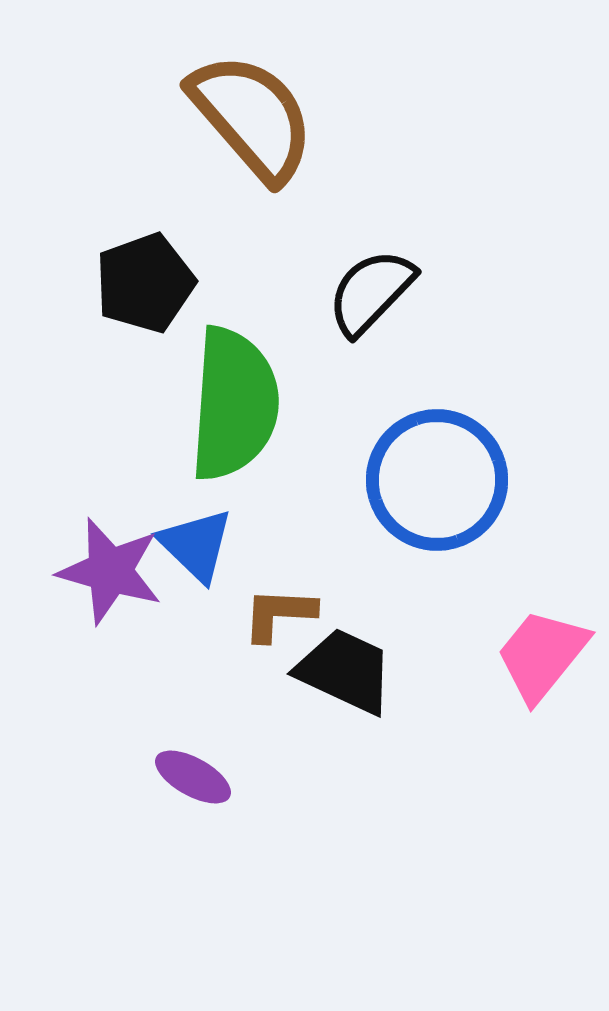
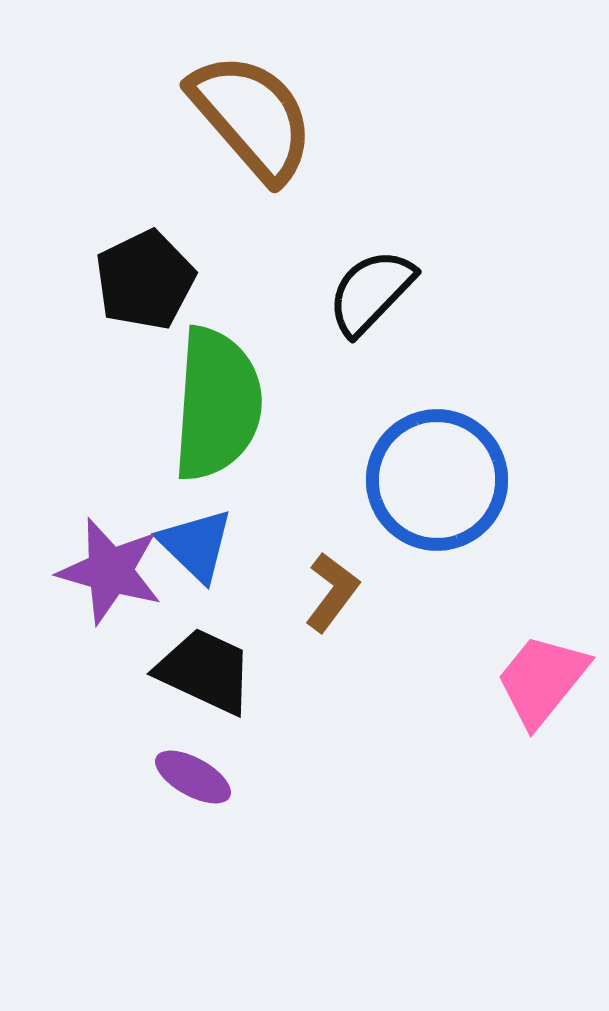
black pentagon: moved 3 px up; rotated 6 degrees counterclockwise
green semicircle: moved 17 px left
brown L-shape: moved 53 px right, 22 px up; rotated 124 degrees clockwise
pink trapezoid: moved 25 px down
black trapezoid: moved 140 px left
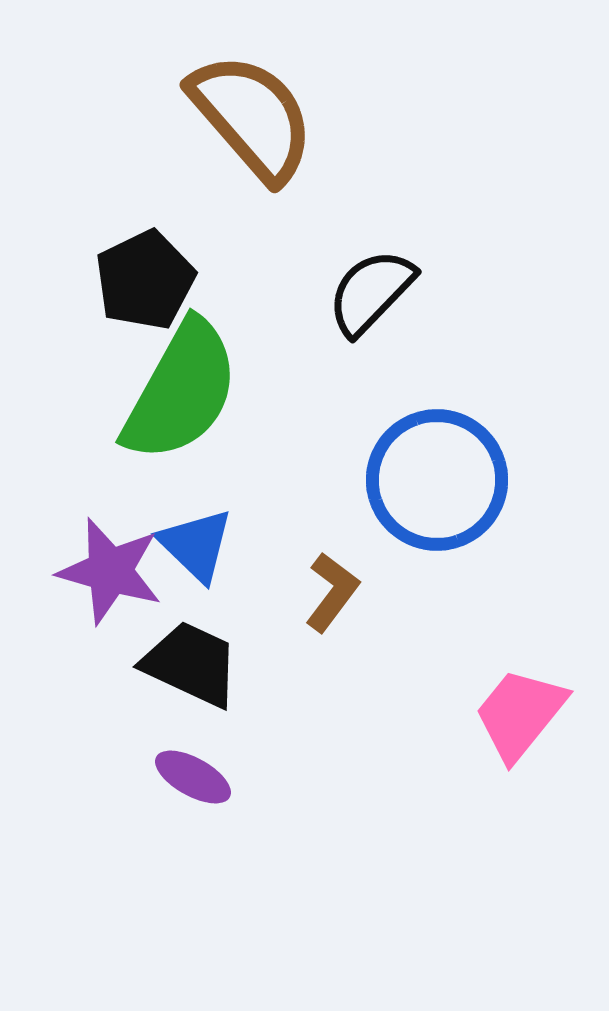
green semicircle: moved 36 px left, 13 px up; rotated 25 degrees clockwise
black trapezoid: moved 14 px left, 7 px up
pink trapezoid: moved 22 px left, 34 px down
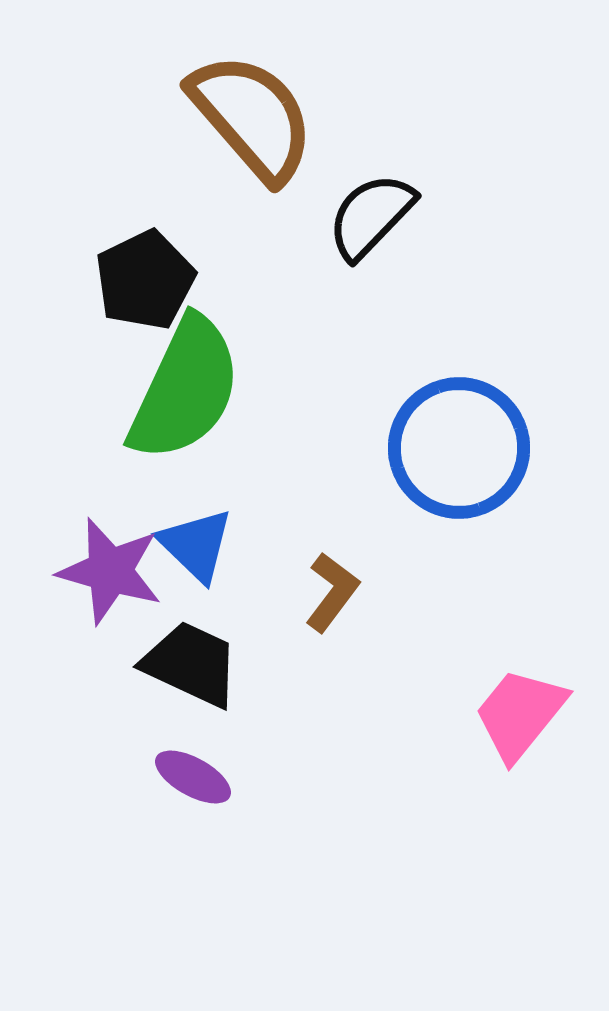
black semicircle: moved 76 px up
green semicircle: moved 4 px right, 2 px up; rotated 4 degrees counterclockwise
blue circle: moved 22 px right, 32 px up
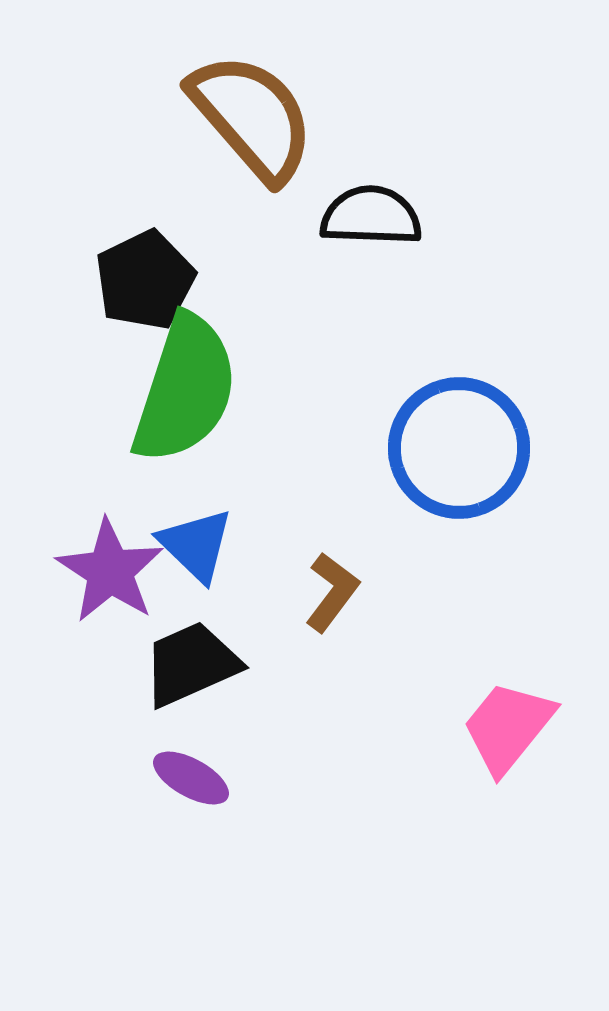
black semicircle: rotated 48 degrees clockwise
green semicircle: rotated 7 degrees counterclockwise
purple star: rotated 17 degrees clockwise
black trapezoid: rotated 49 degrees counterclockwise
pink trapezoid: moved 12 px left, 13 px down
purple ellipse: moved 2 px left, 1 px down
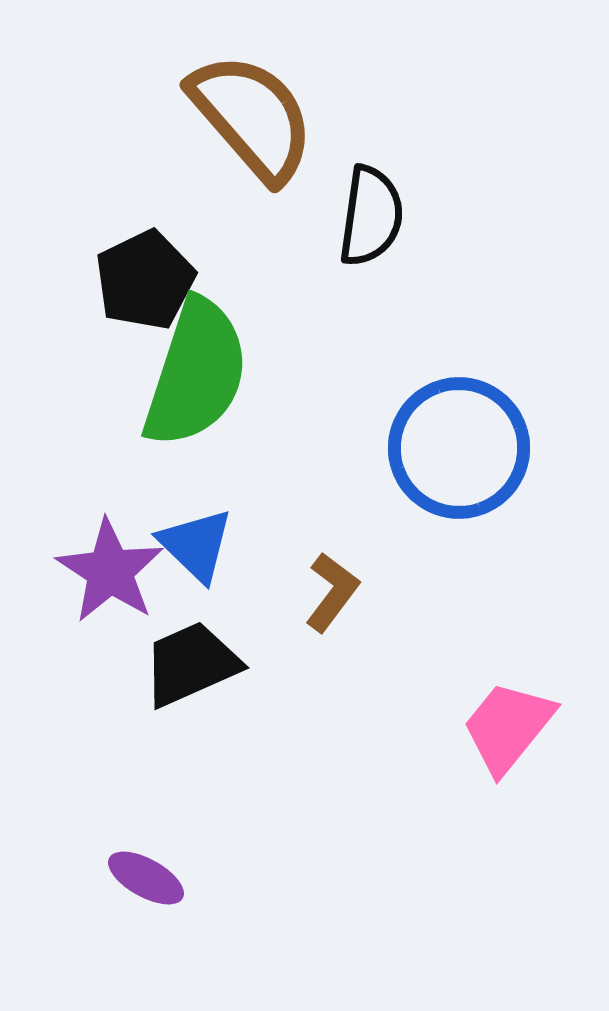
black semicircle: rotated 96 degrees clockwise
green semicircle: moved 11 px right, 16 px up
purple ellipse: moved 45 px left, 100 px down
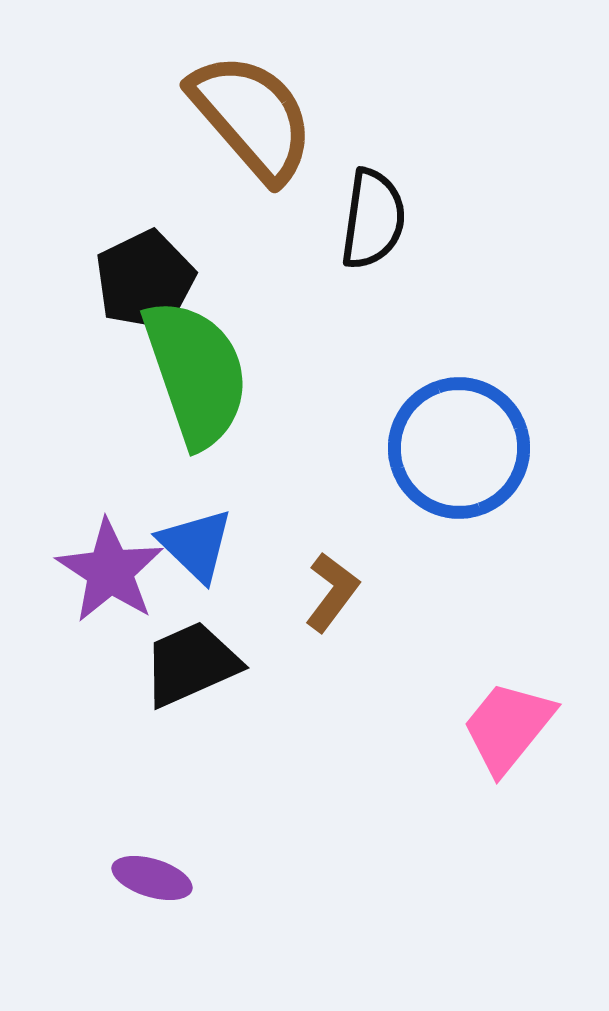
black semicircle: moved 2 px right, 3 px down
green semicircle: rotated 37 degrees counterclockwise
purple ellipse: moved 6 px right; rotated 12 degrees counterclockwise
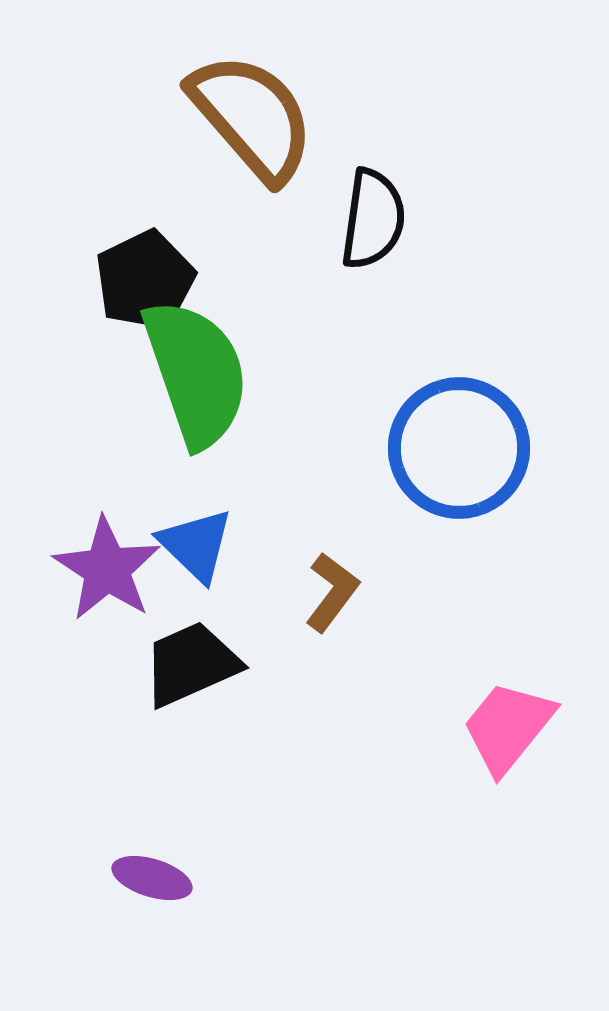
purple star: moved 3 px left, 2 px up
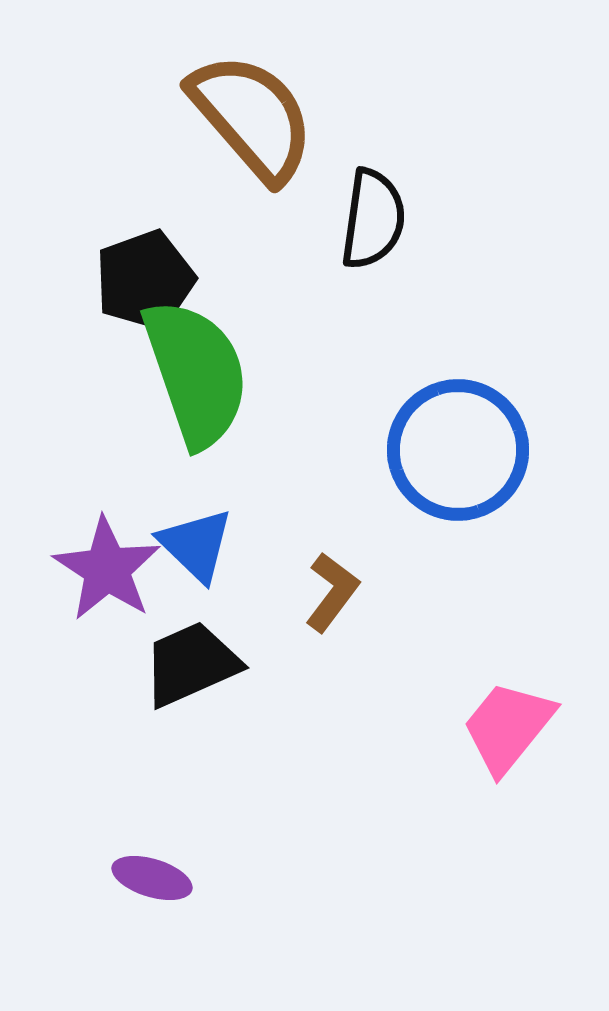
black pentagon: rotated 6 degrees clockwise
blue circle: moved 1 px left, 2 px down
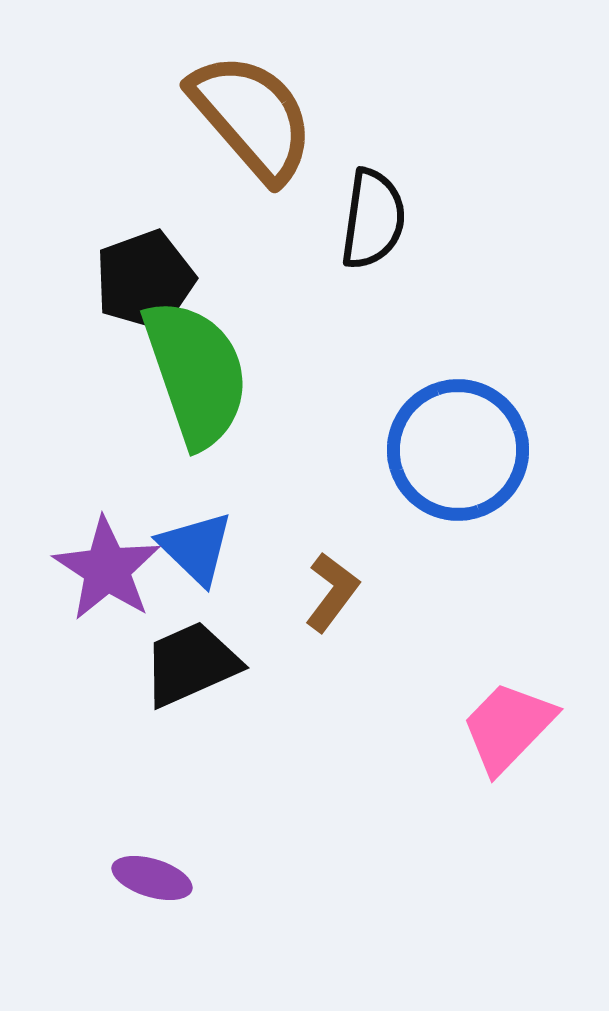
blue triangle: moved 3 px down
pink trapezoid: rotated 5 degrees clockwise
